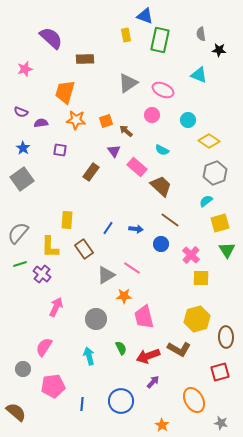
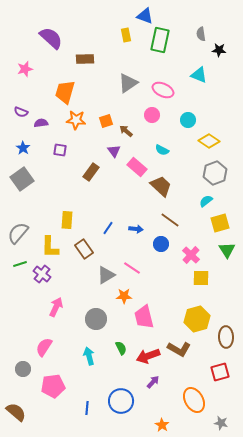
blue line at (82, 404): moved 5 px right, 4 px down
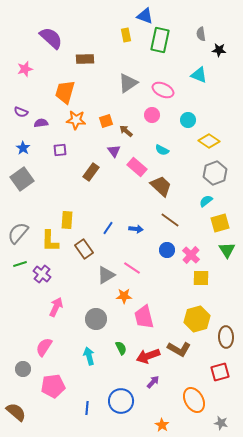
purple square at (60, 150): rotated 16 degrees counterclockwise
blue circle at (161, 244): moved 6 px right, 6 px down
yellow L-shape at (50, 247): moved 6 px up
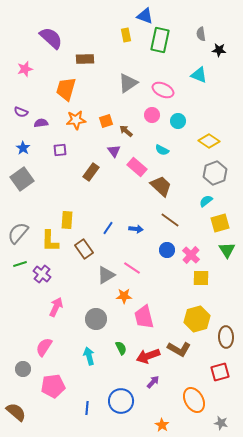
orange trapezoid at (65, 92): moved 1 px right, 3 px up
orange star at (76, 120): rotated 12 degrees counterclockwise
cyan circle at (188, 120): moved 10 px left, 1 px down
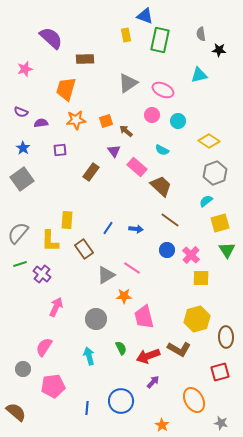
cyan triangle at (199, 75): rotated 36 degrees counterclockwise
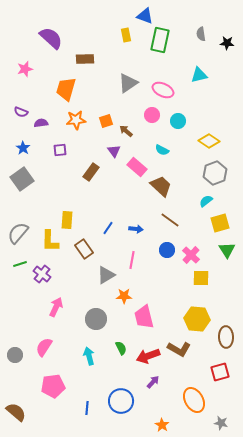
black star at (219, 50): moved 8 px right, 7 px up
pink line at (132, 268): moved 8 px up; rotated 66 degrees clockwise
yellow hexagon at (197, 319): rotated 20 degrees clockwise
gray circle at (23, 369): moved 8 px left, 14 px up
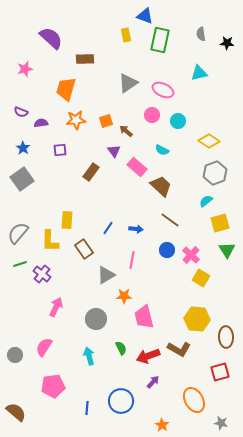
cyan triangle at (199, 75): moved 2 px up
yellow square at (201, 278): rotated 30 degrees clockwise
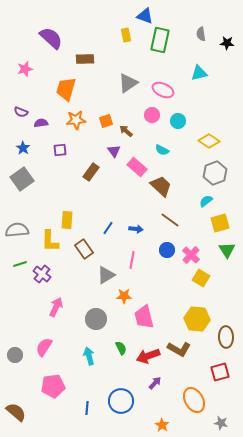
gray semicircle at (18, 233): moved 1 px left, 3 px up; rotated 45 degrees clockwise
purple arrow at (153, 382): moved 2 px right, 1 px down
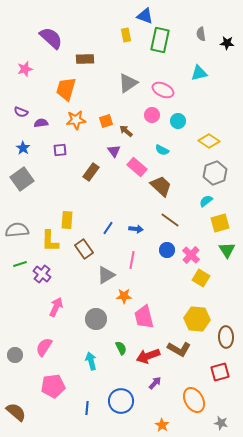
cyan arrow at (89, 356): moved 2 px right, 5 px down
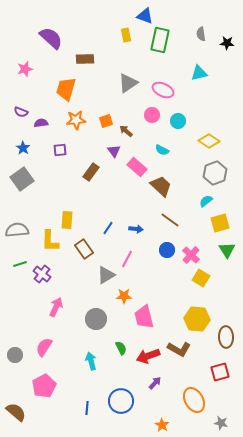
pink line at (132, 260): moved 5 px left, 1 px up; rotated 18 degrees clockwise
pink pentagon at (53, 386): moved 9 px left; rotated 20 degrees counterclockwise
